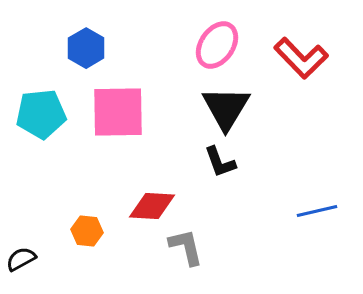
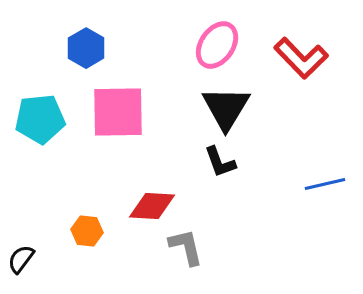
cyan pentagon: moved 1 px left, 5 px down
blue line: moved 8 px right, 27 px up
black semicircle: rotated 24 degrees counterclockwise
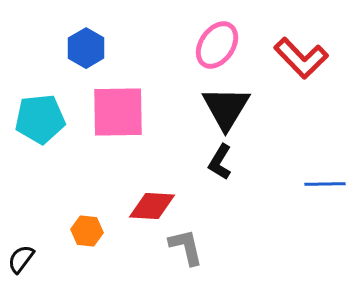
black L-shape: rotated 51 degrees clockwise
blue line: rotated 12 degrees clockwise
